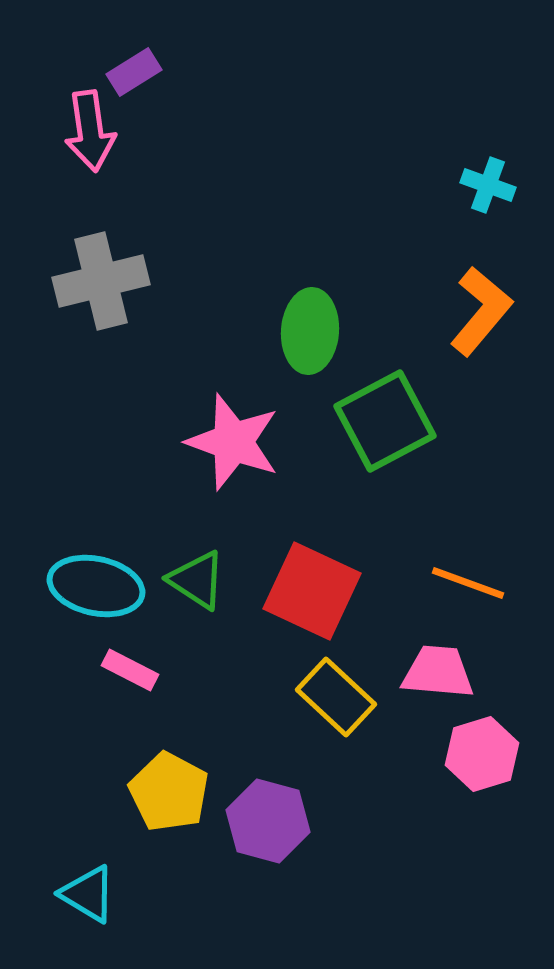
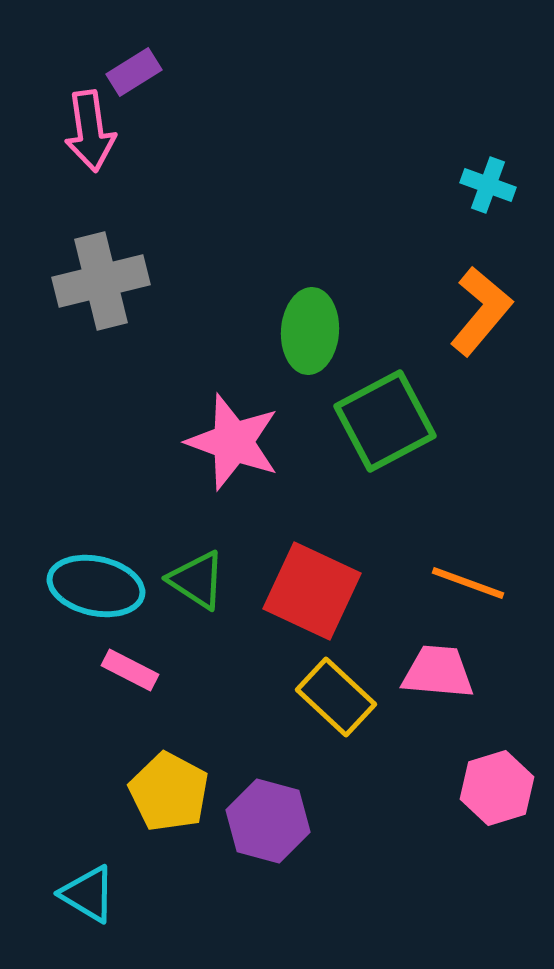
pink hexagon: moved 15 px right, 34 px down
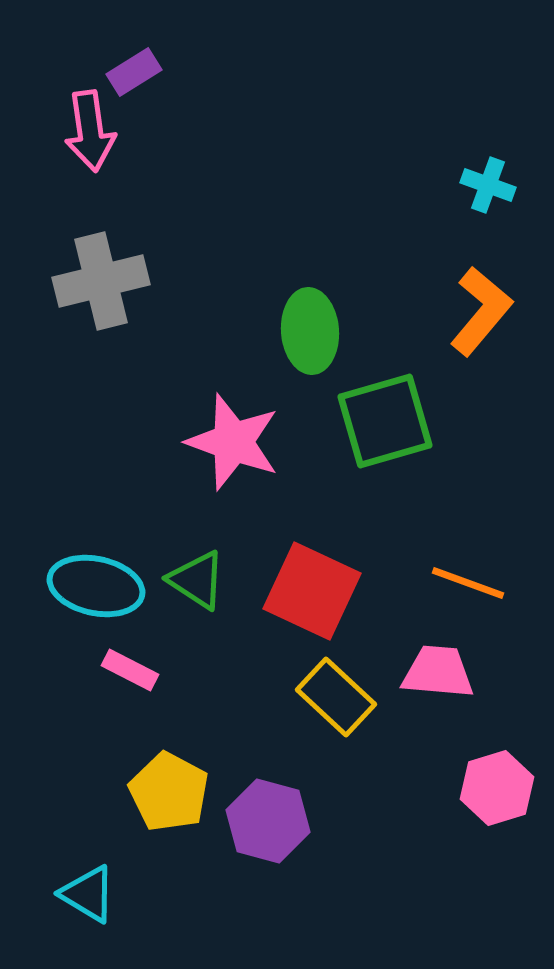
green ellipse: rotated 8 degrees counterclockwise
green square: rotated 12 degrees clockwise
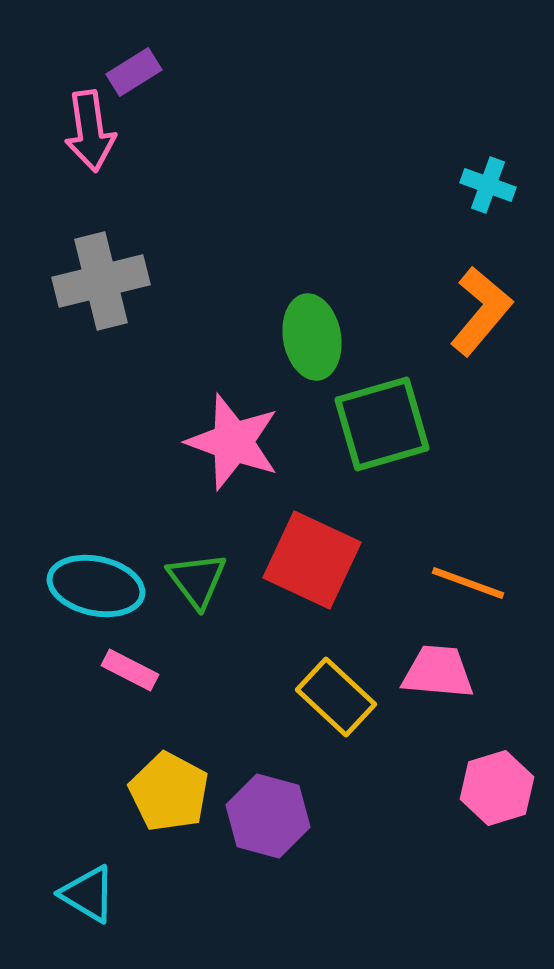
green ellipse: moved 2 px right, 6 px down; rotated 6 degrees counterclockwise
green square: moved 3 px left, 3 px down
green triangle: rotated 20 degrees clockwise
red square: moved 31 px up
purple hexagon: moved 5 px up
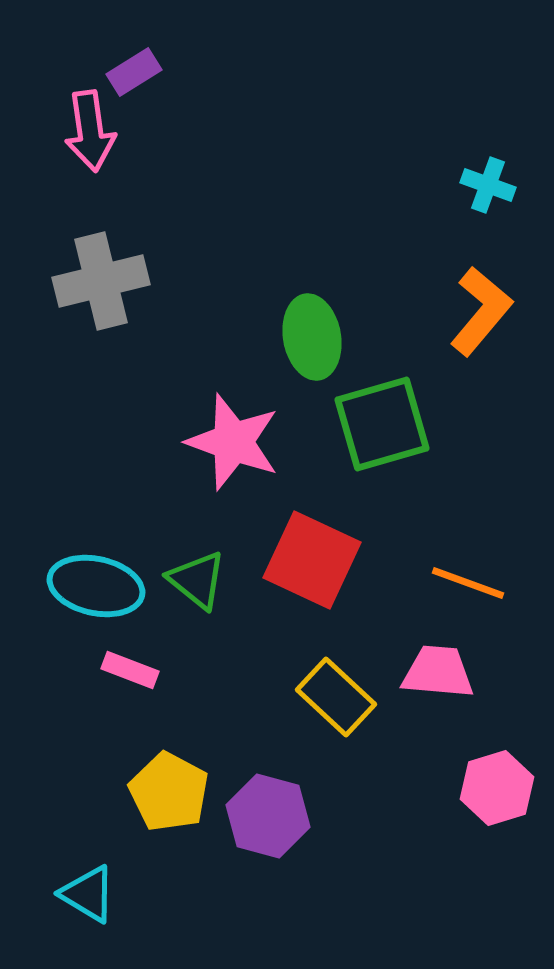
green triangle: rotated 14 degrees counterclockwise
pink rectangle: rotated 6 degrees counterclockwise
